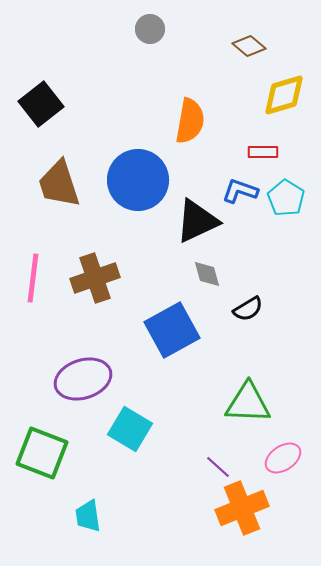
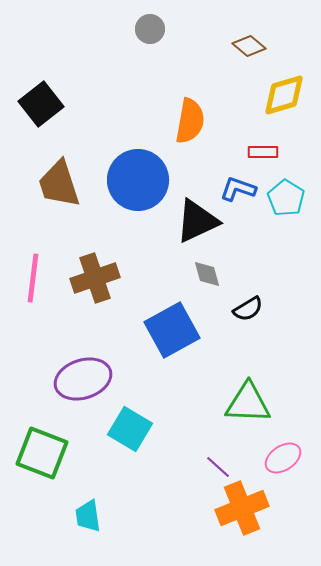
blue L-shape: moved 2 px left, 2 px up
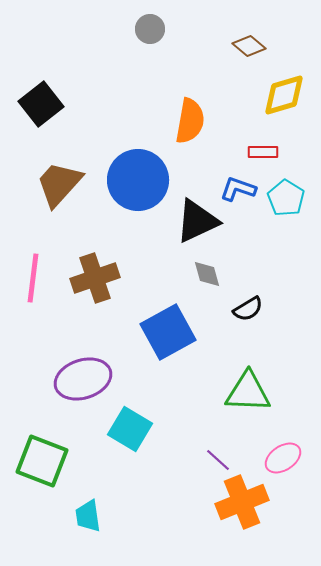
brown trapezoid: rotated 60 degrees clockwise
blue square: moved 4 px left, 2 px down
green triangle: moved 11 px up
green square: moved 8 px down
purple line: moved 7 px up
orange cross: moved 6 px up
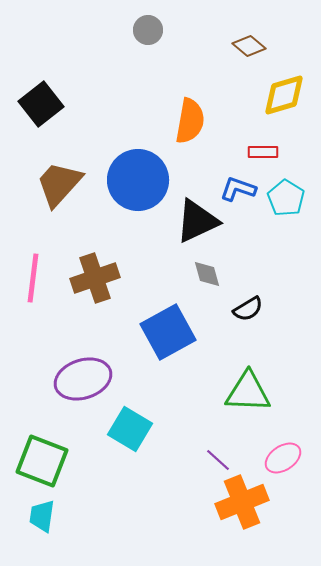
gray circle: moved 2 px left, 1 px down
cyan trapezoid: moved 46 px left; rotated 16 degrees clockwise
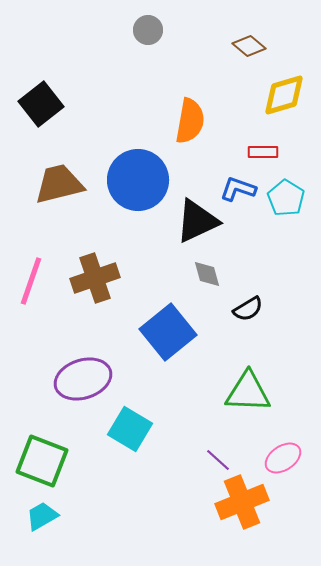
brown trapezoid: rotated 34 degrees clockwise
pink line: moved 2 px left, 3 px down; rotated 12 degrees clockwise
blue square: rotated 10 degrees counterclockwise
cyan trapezoid: rotated 52 degrees clockwise
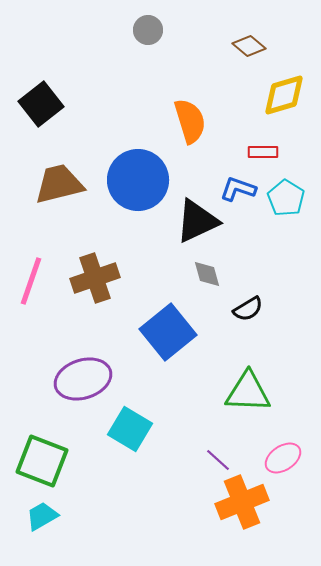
orange semicircle: rotated 27 degrees counterclockwise
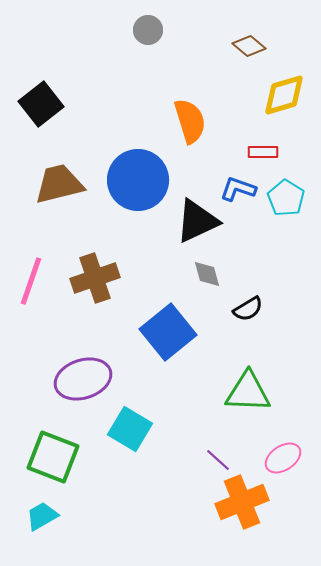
green square: moved 11 px right, 4 px up
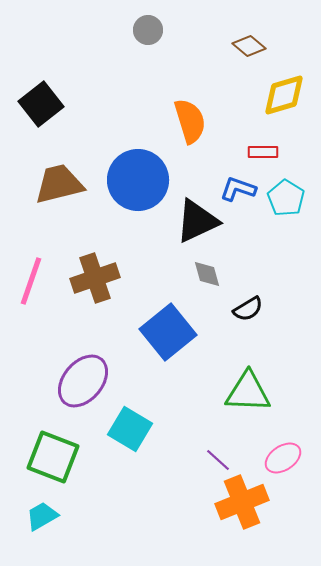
purple ellipse: moved 2 px down; rotated 32 degrees counterclockwise
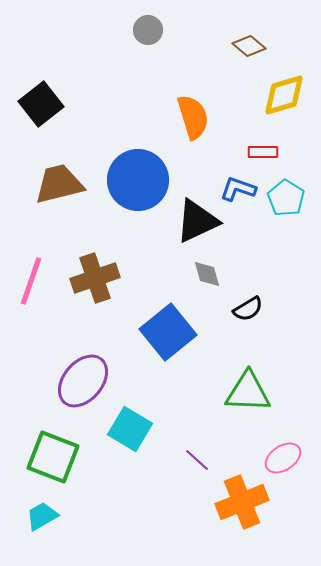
orange semicircle: moved 3 px right, 4 px up
purple line: moved 21 px left
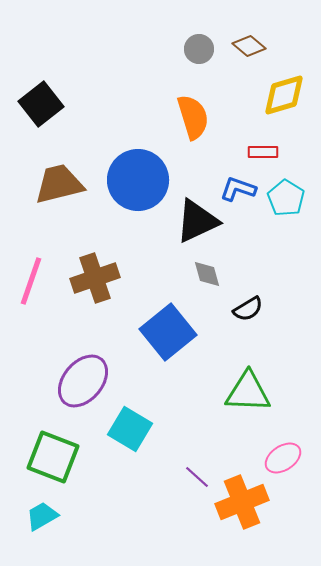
gray circle: moved 51 px right, 19 px down
purple line: moved 17 px down
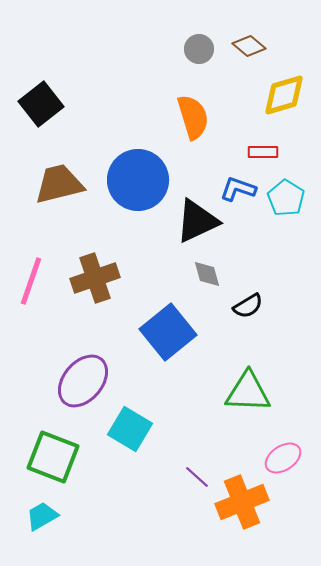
black semicircle: moved 3 px up
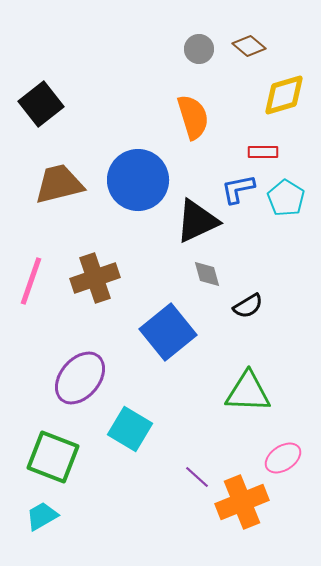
blue L-shape: rotated 30 degrees counterclockwise
purple ellipse: moved 3 px left, 3 px up
